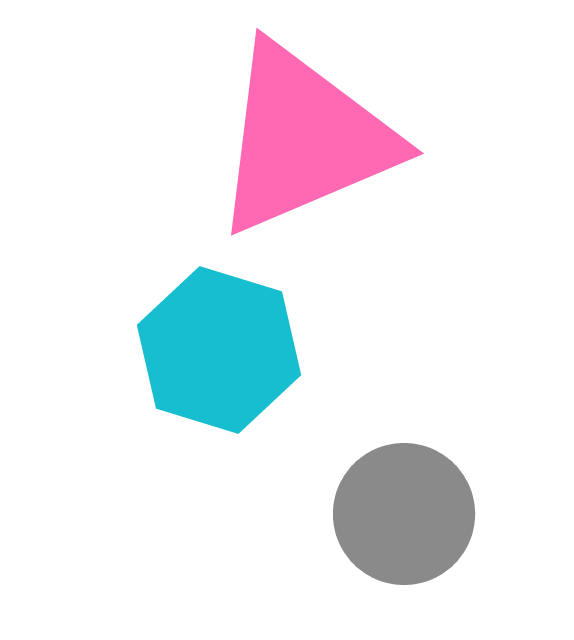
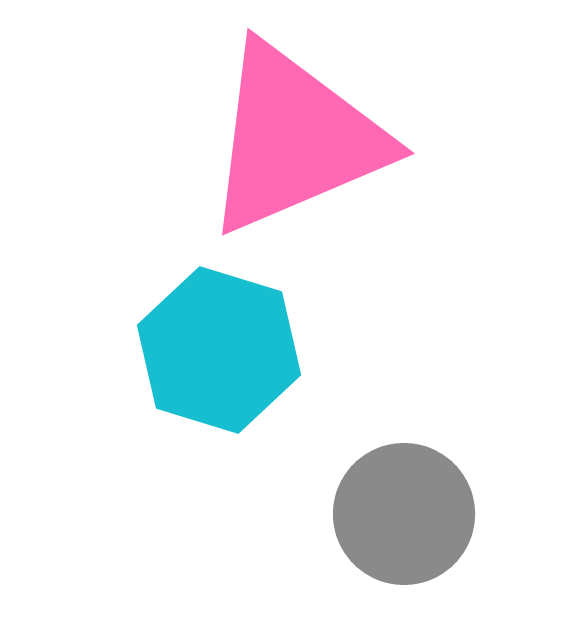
pink triangle: moved 9 px left
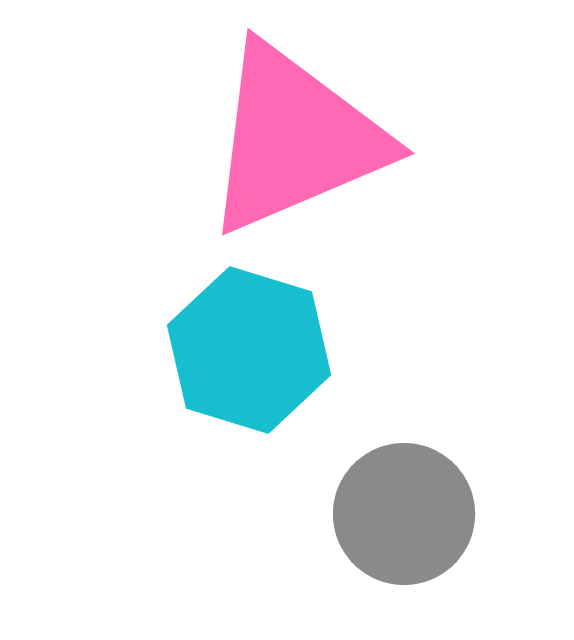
cyan hexagon: moved 30 px right
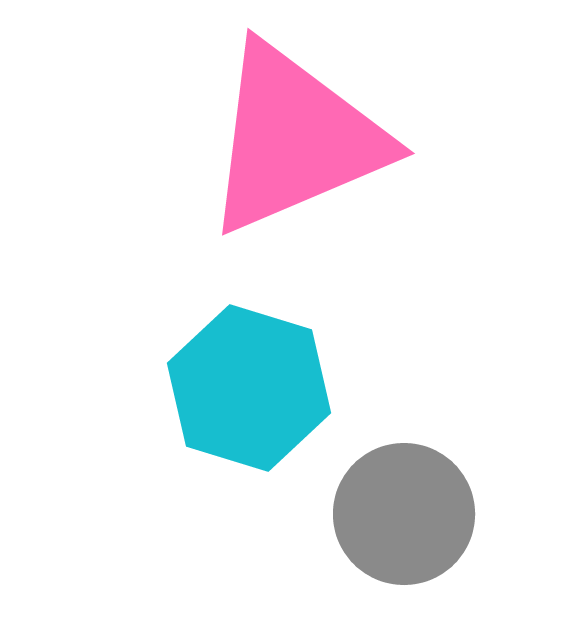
cyan hexagon: moved 38 px down
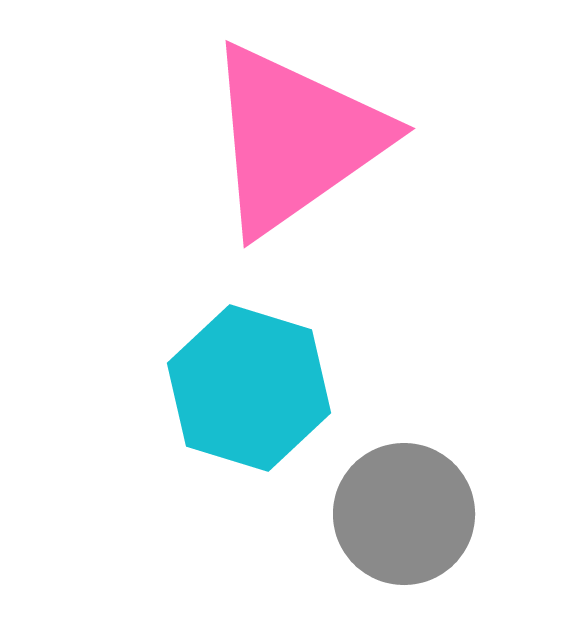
pink triangle: rotated 12 degrees counterclockwise
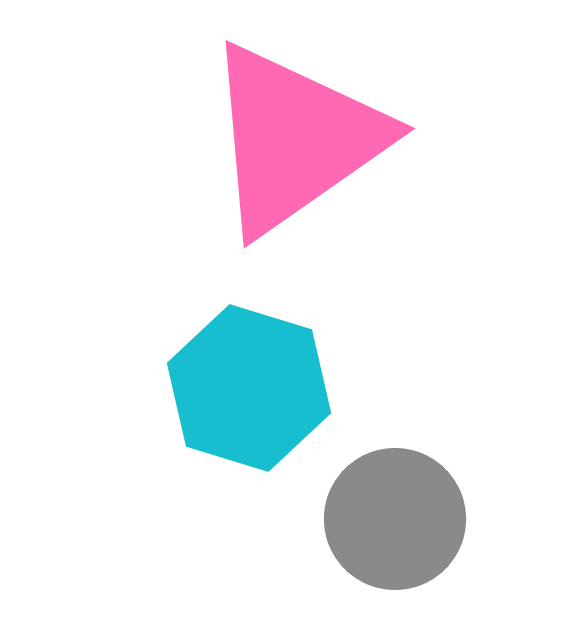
gray circle: moved 9 px left, 5 px down
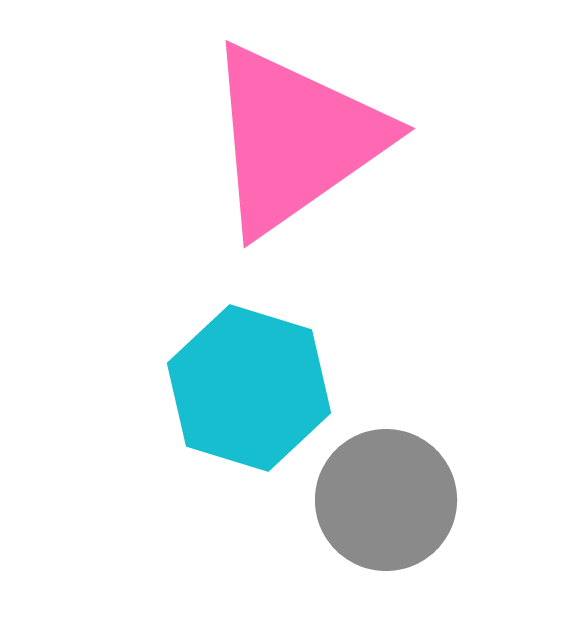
gray circle: moved 9 px left, 19 px up
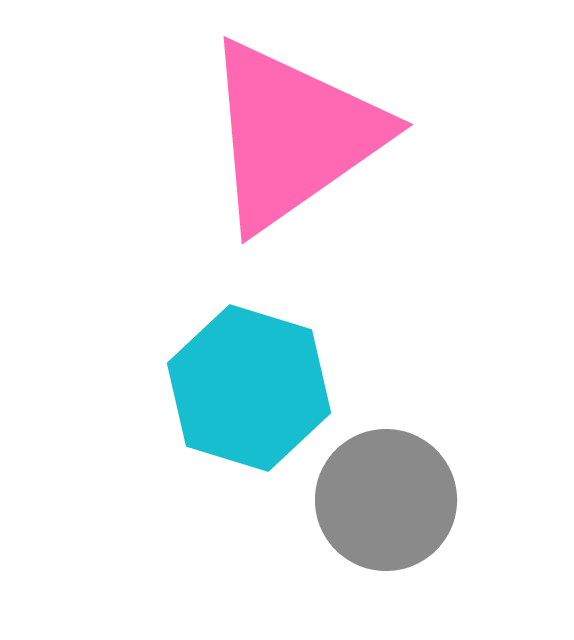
pink triangle: moved 2 px left, 4 px up
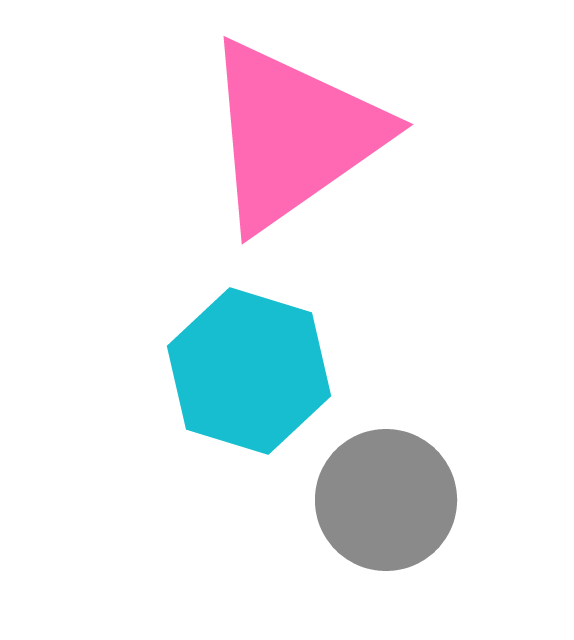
cyan hexagon: moved 17 px up
